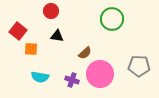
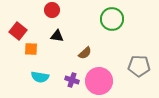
red circle: moved 1 px right, 1 px up
pink circle: moved 1 px left, 7 px down
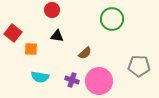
red square: moved 5 px left, 2 px down
